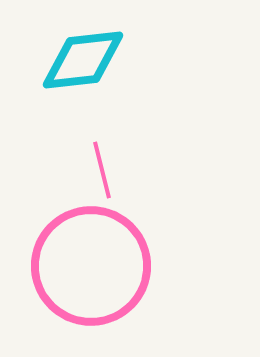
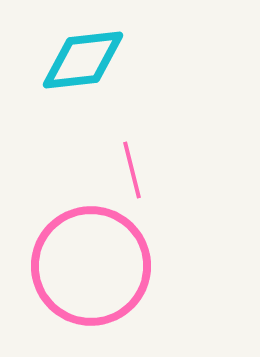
pink line: moved 30 px right
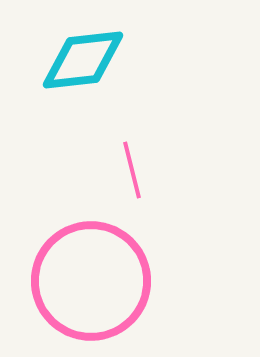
pink circle: moved 15 px down
